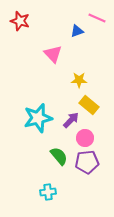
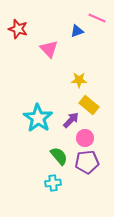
red star: moved 2 px left, 8 px down
pink triangle: moved 4 px left, 5 px up
cyan star: rotated 24 degrees counterclockwise
cyan cross: moved 5 px right, 9 px up
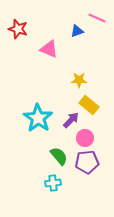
pink triangle: rotated 24 degrees counterclockwise
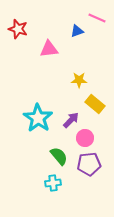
pink triangle: rotated 30 degrees counterclockwise
yellow rectangle: moved 6 px right, 1 px up
purple pentagon: moved 2 px right, 2 px down
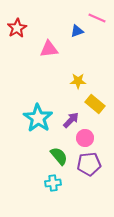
red star: moved 1 px left, 1 px up; rotated 24 degrees clockwise
yellow star: moved 1 px left, 1 px down
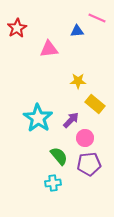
blue triangle: rotated 16 degrees clockwise
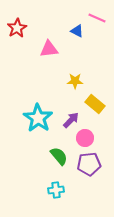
blue triangle: rotated 32 degrees clockwise
yellow star: moved 3 px left
cyan cross: moved 3 px right, 7 px down
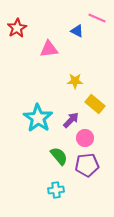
purple pentagon: moved 2 px left, 1 px down
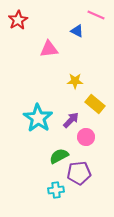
pink line: moved 1 px left, 3 px up
red star: moved 1 px right, 8 px up
pink circle: moved 1 px right, 1 px up
green semicircle: rotated 78 degrees counterclockwise
purple pentagon: moved 8 px left, 8 px down
